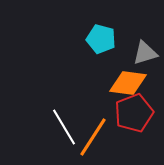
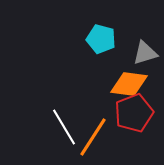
orange diamond: moved 1 px right, 1 px down
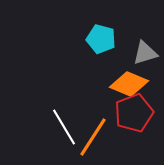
orange diamond: rotated 15 degrees clockwise
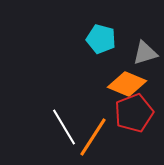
orange diamond: moved 2 px left
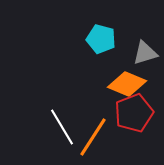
white line: moved 2 px left
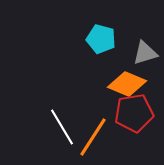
red pentagon: rotated 12 degrees clockwise
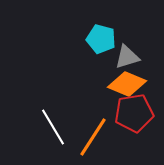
gray triangle: moved 18 px left, 4 px down
white line: moved 9 px left
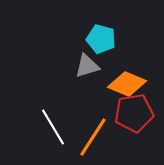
gray triangle: moved 40 px left, 9 px down
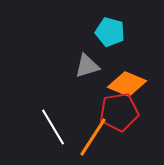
cyan pentagon: moved 9 px right, 7 px up
red pentagon: moved 15 px left, 1 px up
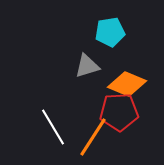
cyan pentagon: rotated 24 degrees counterclockwise
red pentagon: rotated 6 degrees clockwise
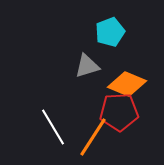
cyan pentagon: rotated 12 degrees counterclockwise
